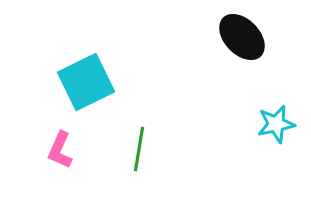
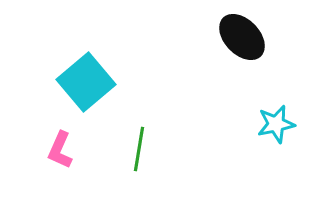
cyan square: rotated 14 degrees counterclockwise
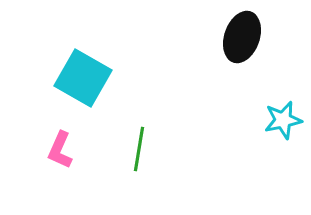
black ellipse: rotated 63 degrees clockwise
cyan square: moved 3 px left, 4 px up; rotated 20 degrees counterclockwise
cyan star: moved 7 px right, 4 px up
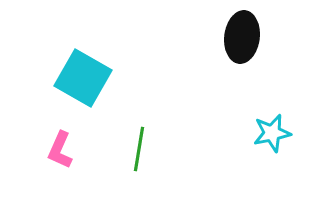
black ellipse: rotated 12 degrees counterclockwise
cyan star: moved 11 px left, 13 px down
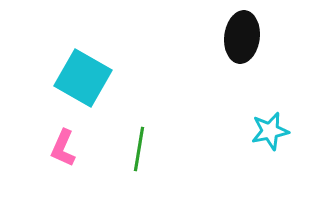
cyan star: moved 2 px left, 2 px up
pink L-shape: moved 3 px right, 2 px up
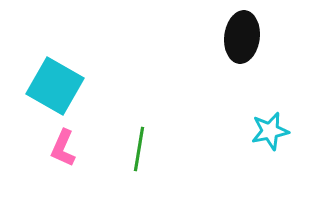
cyan square: moved 28 px left, 8 px down
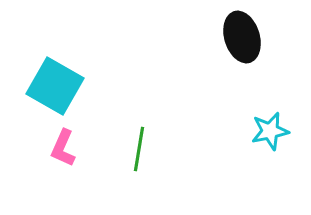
black ellipse: rotated 24 degrees counterclockwise
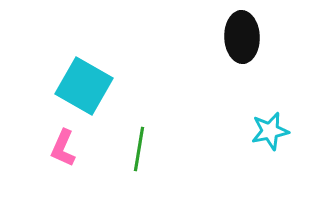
black ellipse: rotated 15 degrees clockwise
cyan square: moved 29 px right
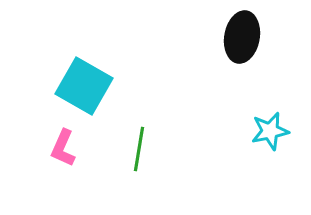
black ellipse: rotated 12 degrees clockwise
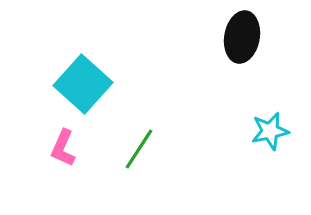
cyan square: moved 1 px left, 2 px up; rotated 12 degrees clockwise
green line: rotated 24 degrees clockwise
